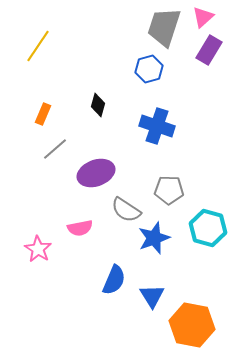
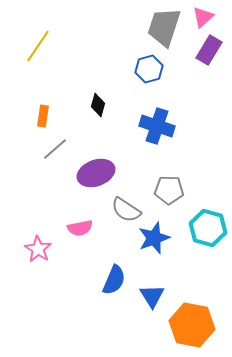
orange rectangle: moved 2 px down; rotated 15 degrees counterclockwise
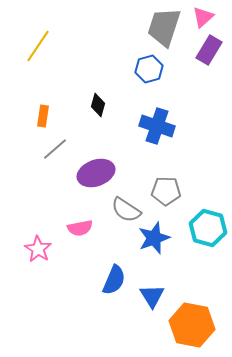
gray pentagon: moved 3 px left, 1 px down
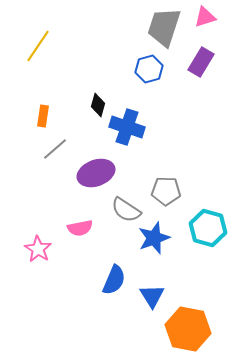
pink triangle: moved 2 px right; rotated 25 degrees clockwise
purple rectangle: moved 8 px left, 12 px down
blue cross: moved 30 px left, 1 px down
orange hexagon: moved 4 px left, 4 px down
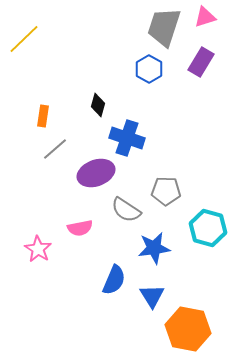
yellow line: moved 14 px left, 7 px up; rotated 12 degrees clockwise
blue hexagon: rotated 16 degrees counterclockwise
blue cross: moved 11 px down
blue star: moved 10 px down; rotated 12 degrees clockwise
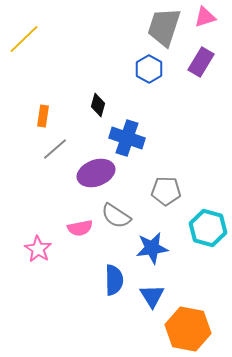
gray semicircle: moved 10 px left, 6 px down
blue star: moved 2 px left
blue semicircle: rotated 24 degrees counterclockwise
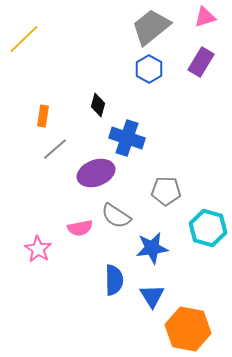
gray trapezoid: moved 13 px left; rotated 33 degrees clockwise
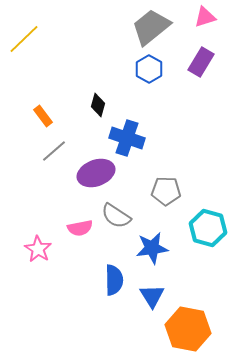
orange rectangle: rotated 45 degrees counterclockwise
gray line: moved 1 px left, 2 px down
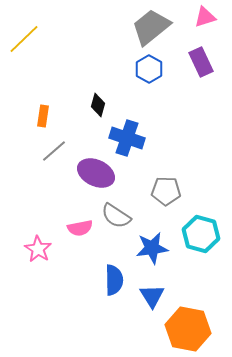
purple rectangle: rotated 56 degrees counterclockwise
orange rectangle: rotated 45 degrees clockwise
purple ellipse: rotated 45 degrees clockwise
cyan hexagon: moved 7 px left, 6 px down
